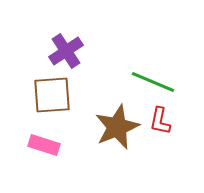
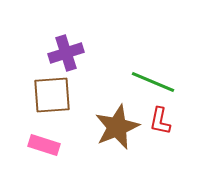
purple cross: moved 2 px down; rotated 16 degrees clockwise
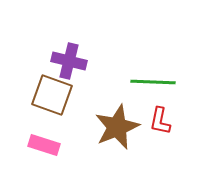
purple cross: moved 3 px right, 8 px down; rotated 32 degrees clockwise
green line: rotated 21 degrees counterclockwise
brown square: rotated 24 degrees clockwise
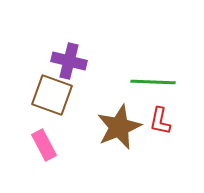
brown star: moved 2 px right
pink rectangle: rotated 44 degrees clockwise
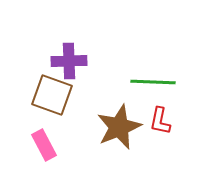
purple cross: rotated 16 degrees counterclockwise
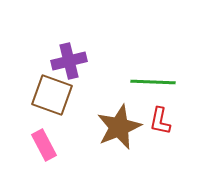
purple cross: rotated 12 degrees counterclockwise
